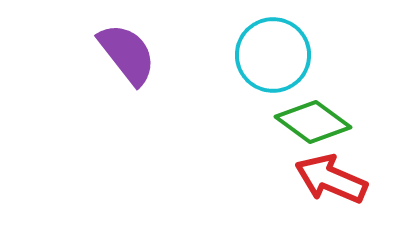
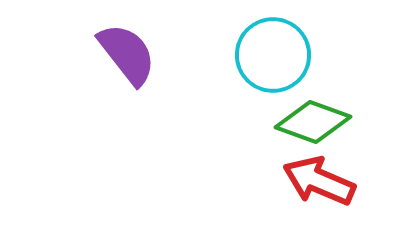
green diamond: rotated 16 degrees counterclockwise
red arrow: moved 12 px left, 2 px down
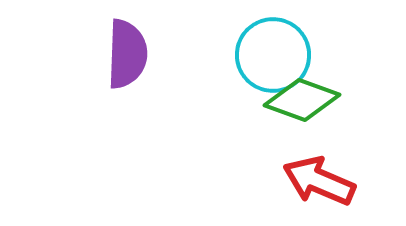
purple semicircle: rotated 40 degrees clockwise
green diamond: moved 11 px left, 22 px up
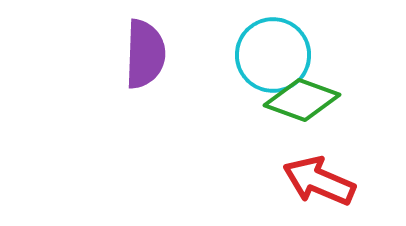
purple semicircle: moved 18 px right
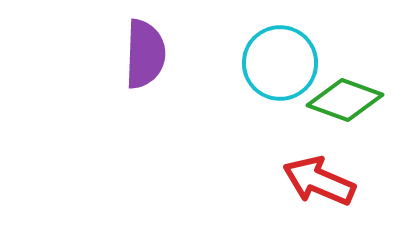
cyan circle: moved 7 px right, 8 px down
green diamond: moved 43 px right
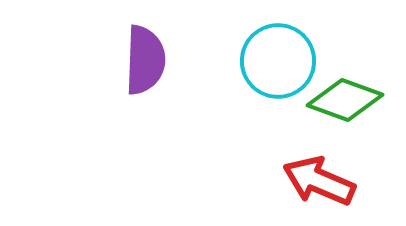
purple semicircle: moved 6 px down
cyan circle: moved 2 px left, 2 px up
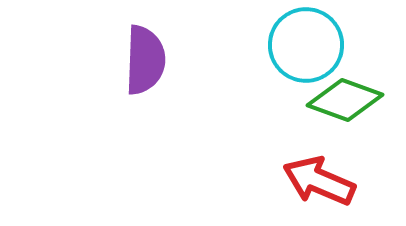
cyan circle: moved 28 px right, 16 px up
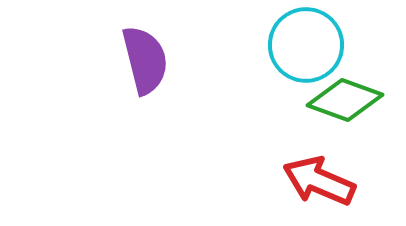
purple semicircle: rotated 16 degrees counterclockwise
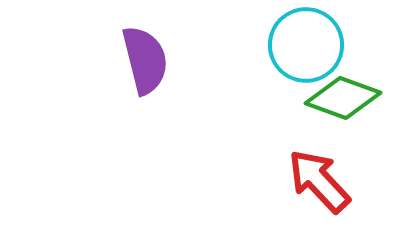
green diamond: moved 2 px left, 2 px up
red arrow: rotated 24 degrees clockwise
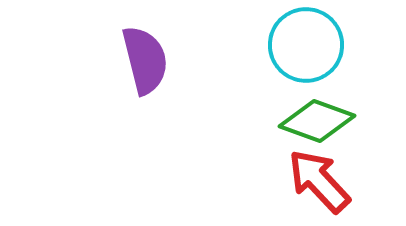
green diamond: moved 26 px left, 23 px down
